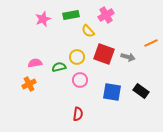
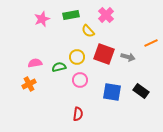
pink cross: rotated 14 degrees counterclockwise
pink star: moved 1 px left
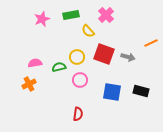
black rectangle: rotated 21 degrees counterclockwise
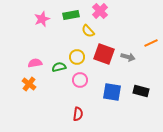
pink cross: moved 6 px left, 4 px up
orange cross: rotated 24 degrees counterclockwise
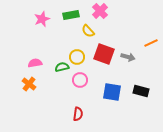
green semicircle: moved 3 px right
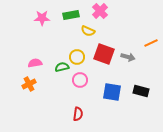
pink star: moved 1 px up; rotated 21 degrees clockwise
yellow semicircle: rotated 24 degrees counterclockwise
orange cross: rotated 24 degrees clockwise
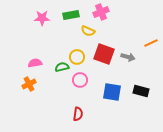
pink cross: moved 1 px right, 1 px down; rotated 21 degrees clockwise
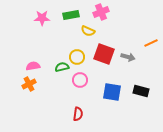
pink semicircle: moved 2 px left, 3 px down
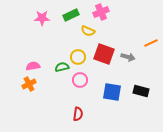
green rectangle: rotated 14 degrees counterclockwise
yellow circle: moved 1 px right
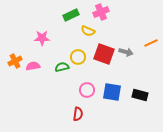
pink star: moved 20 px down
gray arrow: moved 2 px left, 5 px up
pink circle: moved 7 px right, 10 px down
orange cross: moved 14 px left, 23 px up
black rectangle: moved 1 px left, 4 px down
